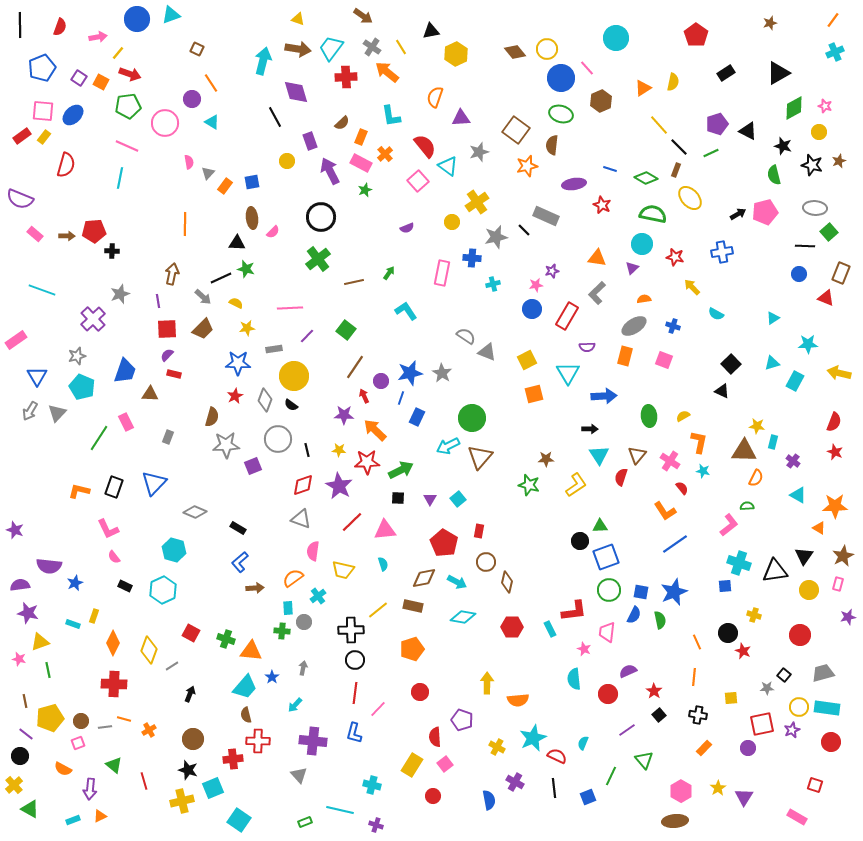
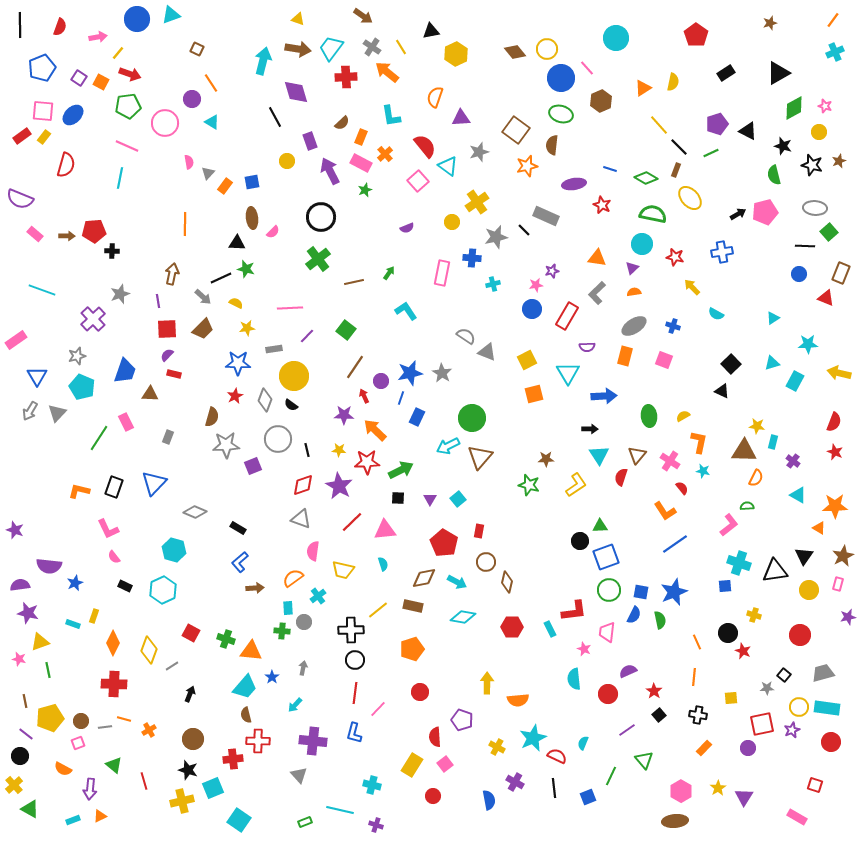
orange semicircle at (644, 299): moved 10 px left, 7 px up
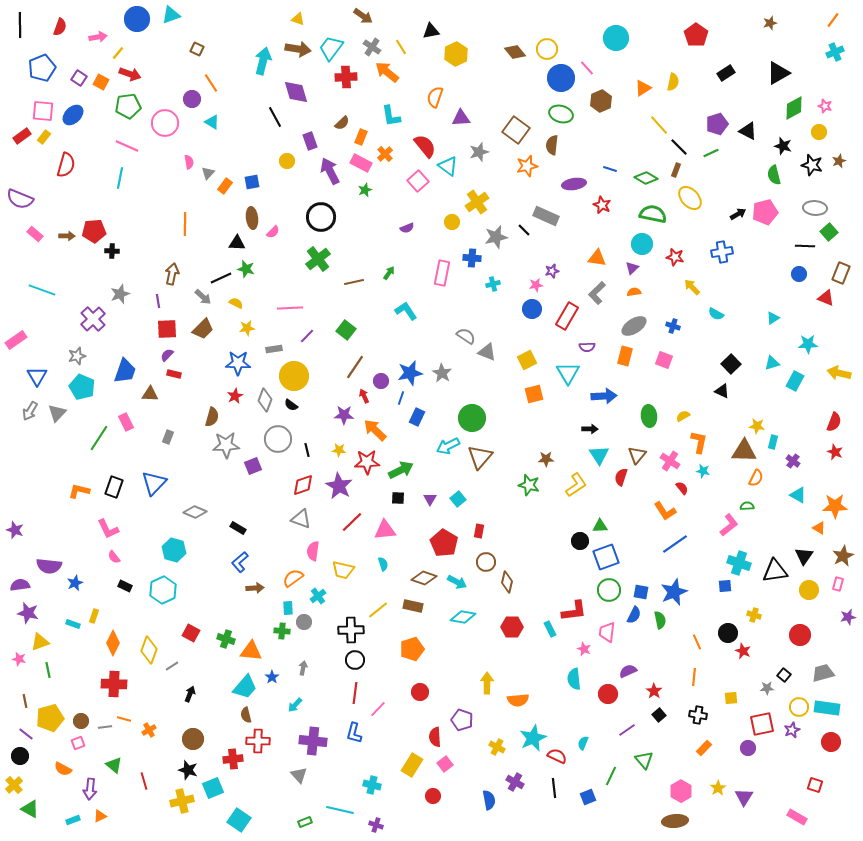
brown diamond at (424, 578): rotated 30 degrees clockwise
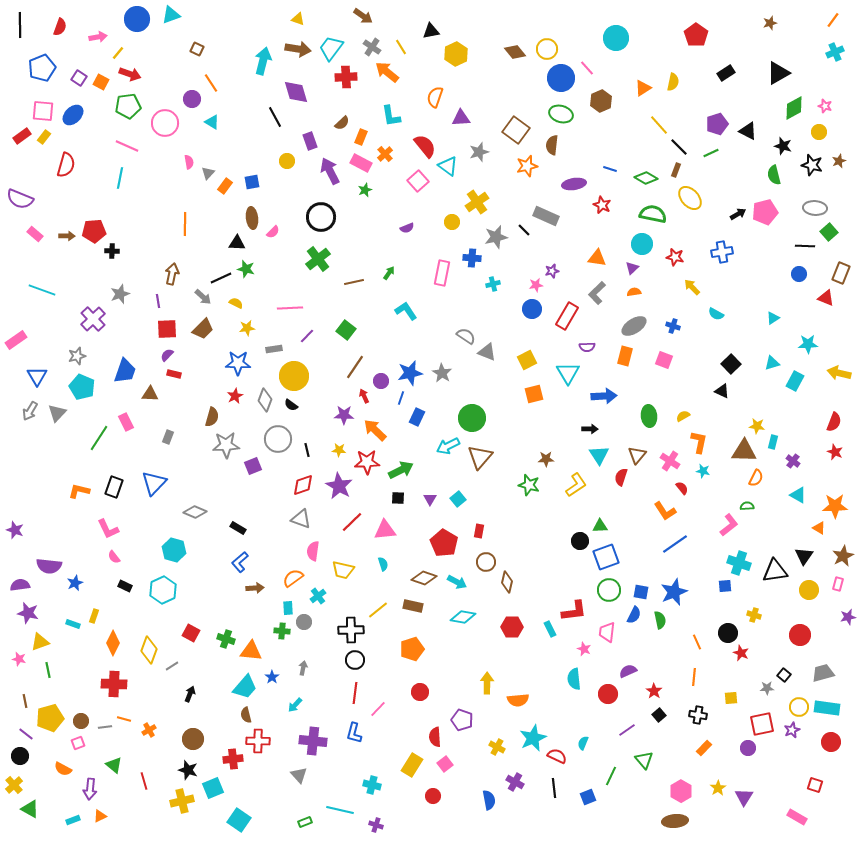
red star at (743, 651): moved 2 px left, 2 px down
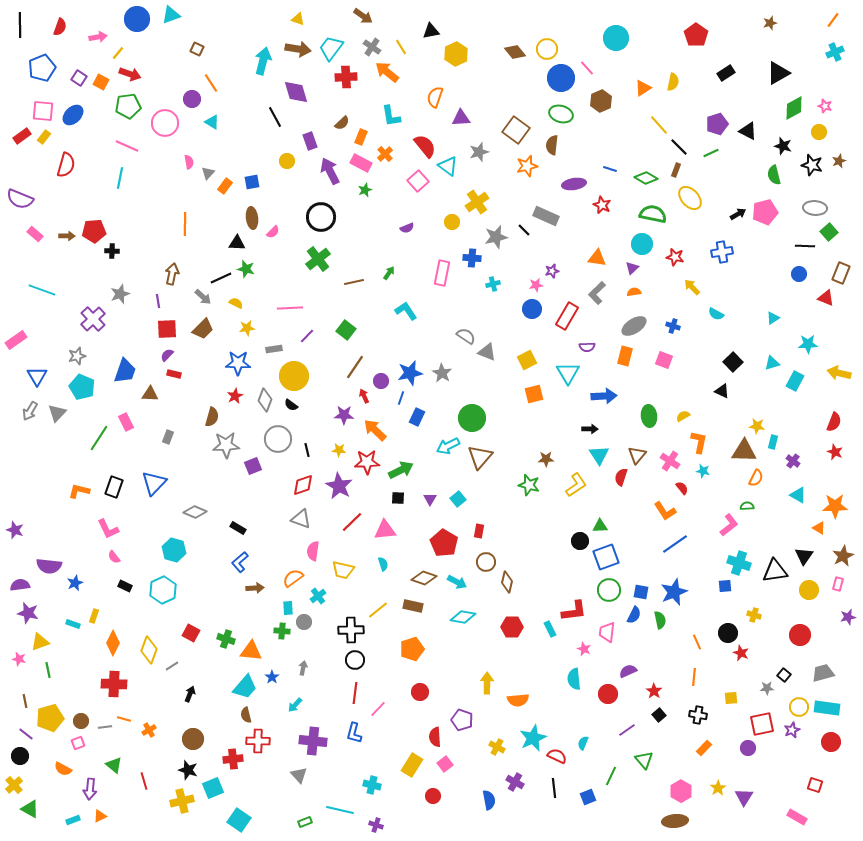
black square at (731, 364): moved 2 px right, 2 px up
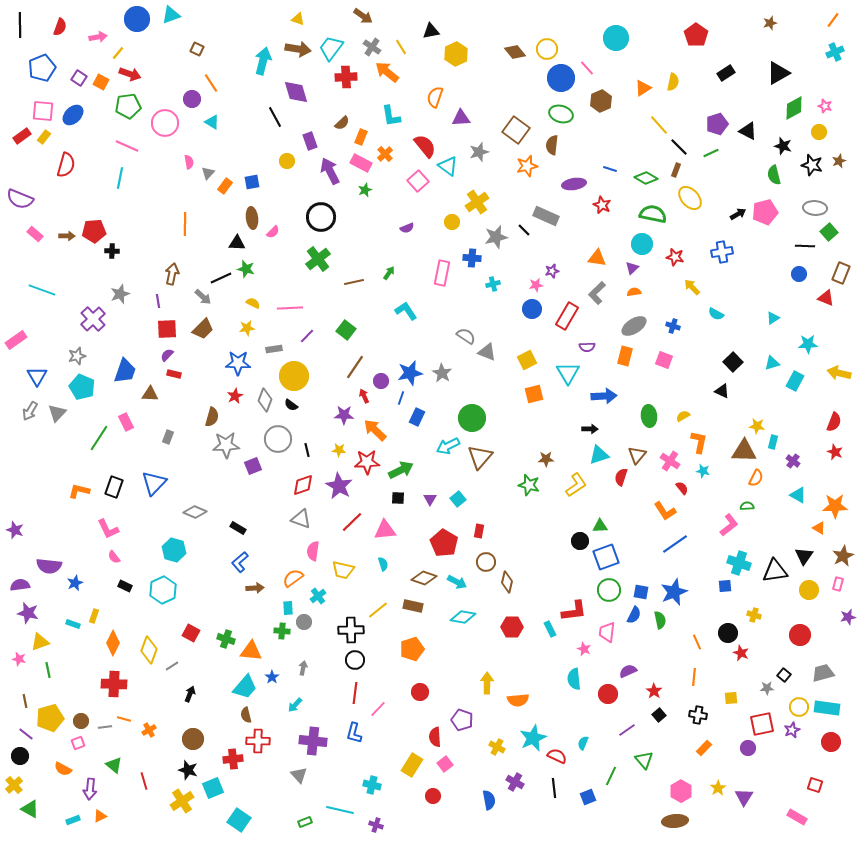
yellow semicircle at (236, 303): moved 17 px right
cyan triangle at (599, 455): rotated 45 degrees clockwise
yellow cross at (182, 801): rotated 20 degrees counterclockwise
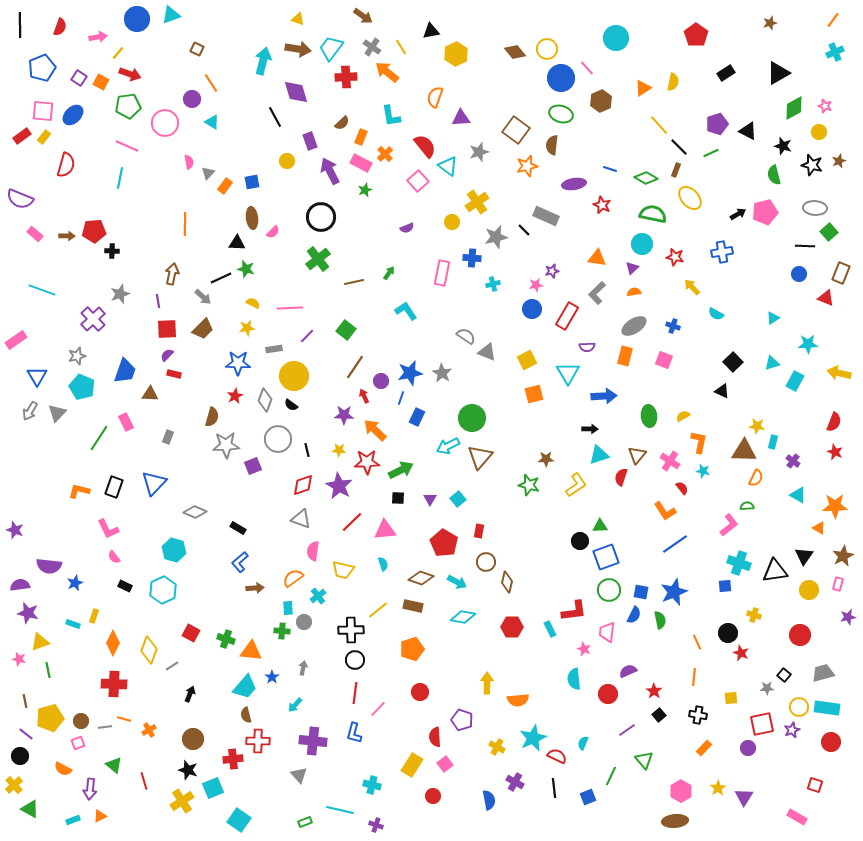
brown diamond at (424, 578): moved 3 px left
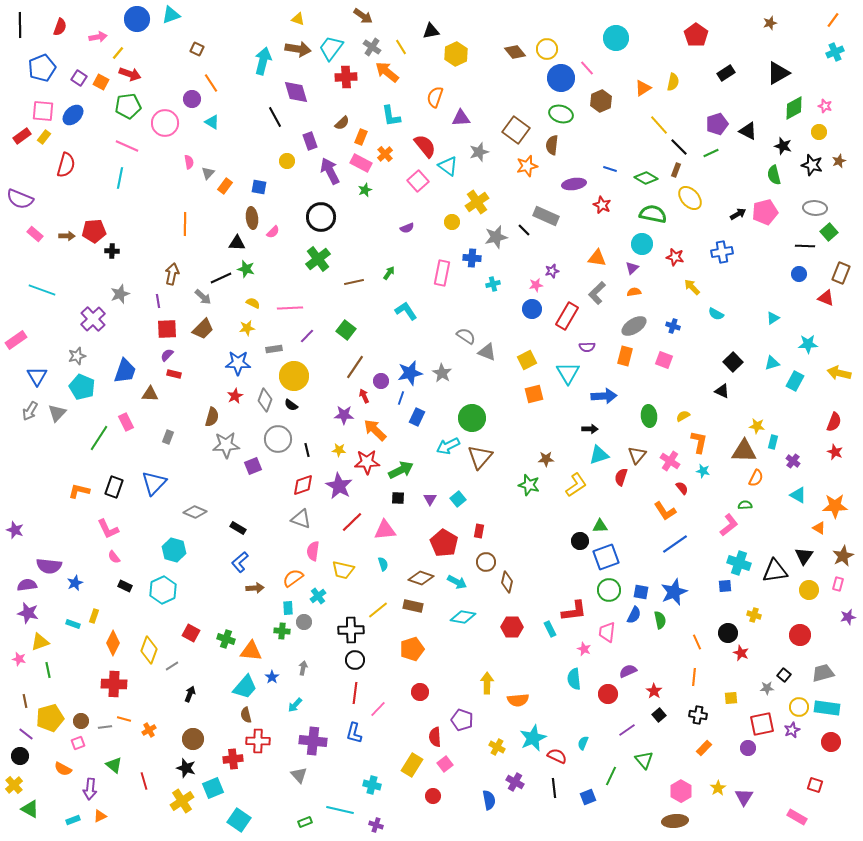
blue square at (252, 182): moved 7 px right, 5 px down; rotated 21 degrees clockwise
green semicircle at (747, 506): moved 2 px left, 1 px up
purple semicircle at (20, 585): moved 7 px right
black star at (188, 770): moved 2 px left, 2 px up
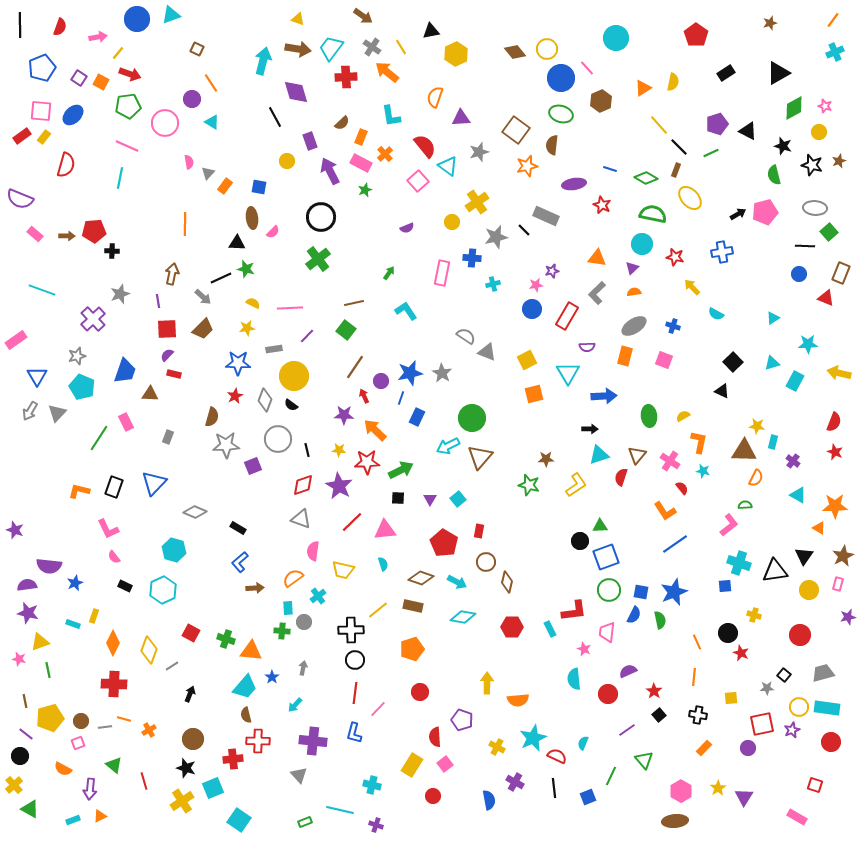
pink square at (43, 111): moved 2 px left
brown line at (354, 282): moved 21 px down
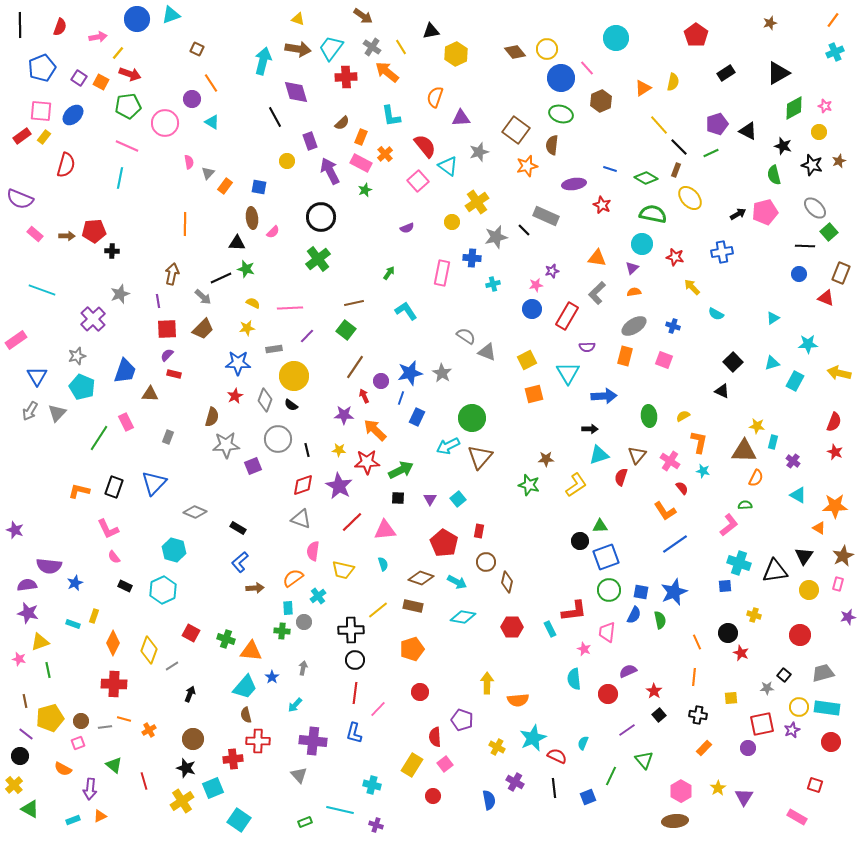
gray ellipse at (815, 208): rotated 40 degrees clockwise
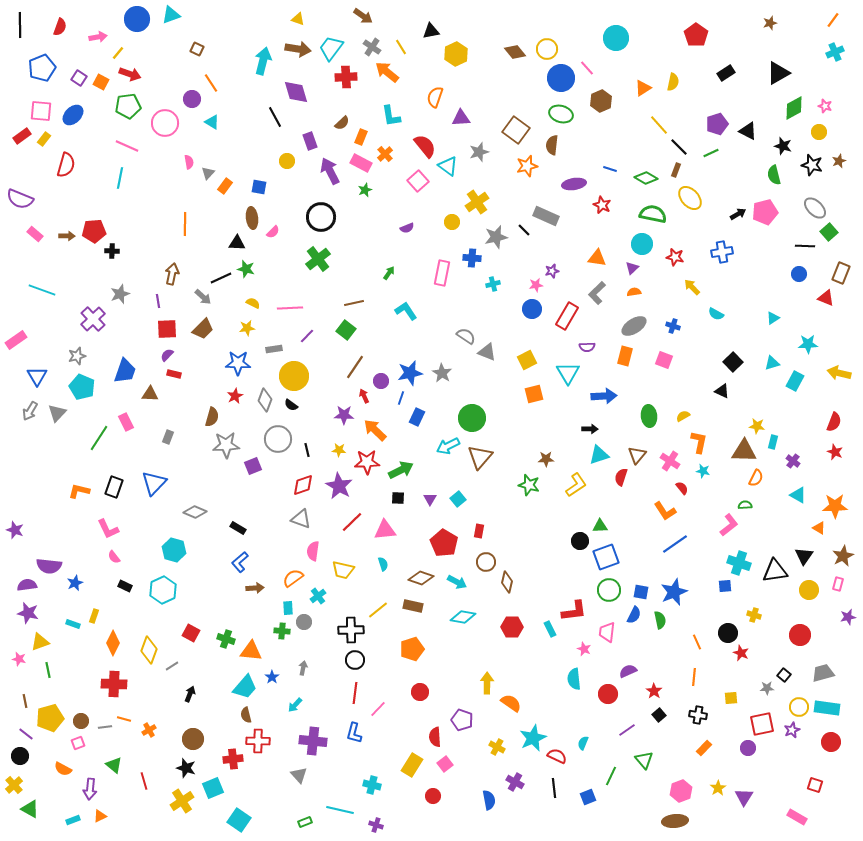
yellow rectangle at (44, 137): moved 2 px down
orange semicircle at (518, 700): moved 7 px left, 3 px down; rotated 140 degrees counterclockwise
pink hexagon at (681, 791): rotated 10 degrees clockwise
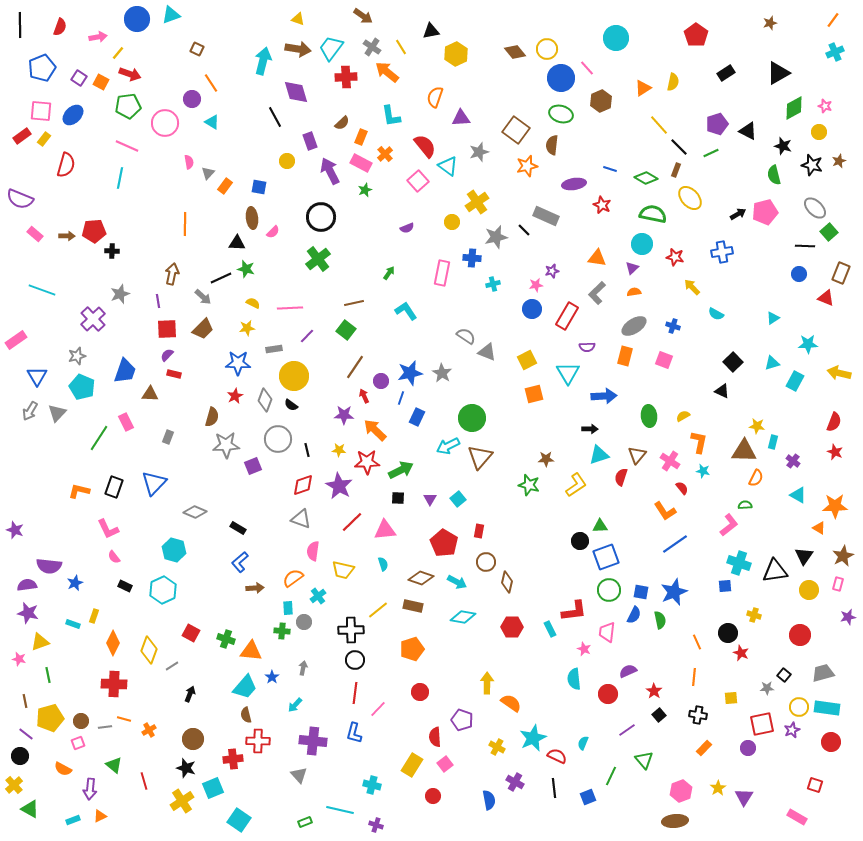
green line at (48, 670): moved 5 px down
